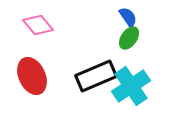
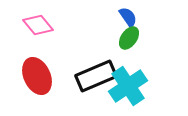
red ellipse: moved 5 px right
cyan cross: moved 3 px left
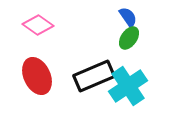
pink diamond: rotated 16 degrees counterclockwise
black rectangle: moved 2 px left
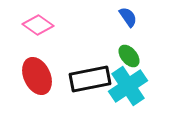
green ellipse: moved 18 px down; rotated 75 degrees counterclockwise
black rectangle: moved 4 px left, 3 px down; rotated 12 degrees clockwise
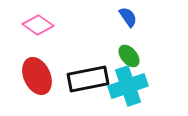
black rectangle: moved 2 px left
cyan cross: rotated 15 degrees clockwise
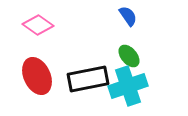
blue semicircle: moved 1 px up
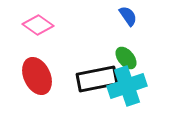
green ellipse: moved 3 px left, 2 px down
black rectangle: moved 9 px right
cyan cross: moved 1 px left
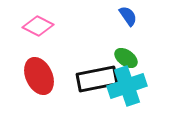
pink diamond: moved 1 px down; rotated 8 degrees counterclockwise
green ellipse: rotated 15 degrees counterclockwise
red ellipse: moved 2 px right
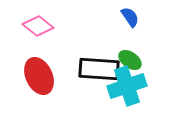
blue semicircle: moved 2 px right, 1 px down
pink diamond: rotated 12 degrees clockwise
green ellipse: moved 4 px right, 2 px down
black rectangle: moved 2 px right, 10 px up; rotated 15 degrees clockwise
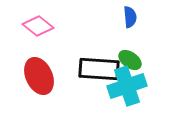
blue semicircle: rotated 30 degrees clockwise
